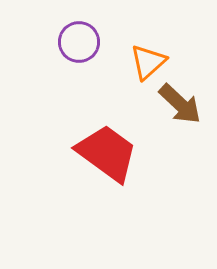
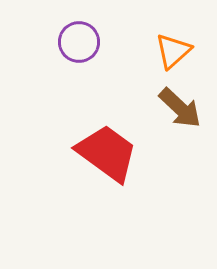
orange triangle: moved 25 px right, 11 px up
brown arrow: moved 4 px down
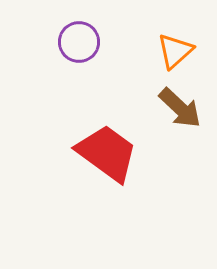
orange triangle: moved 2 px right
